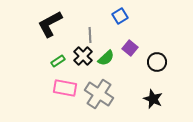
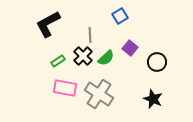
black L-shape: moved 2 px left
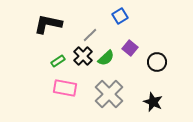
black L-shape: rotated 40 degrees clockwise
gray line: rotated 49 degrees clockwise
gray cross: moved 10 px right; rotated 12 degrees clockwise
black star: moved 3 px down
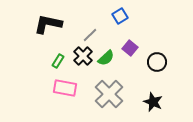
green rectangle: rotated 24 degrees counterclockwise
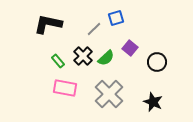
blue square: moved 4 px left, 2 px down; rotated 14 degrees clockwise
gray line: moved 4 px right, 6 px up
green rectangle: rotated 72 degrees counterclockwise
